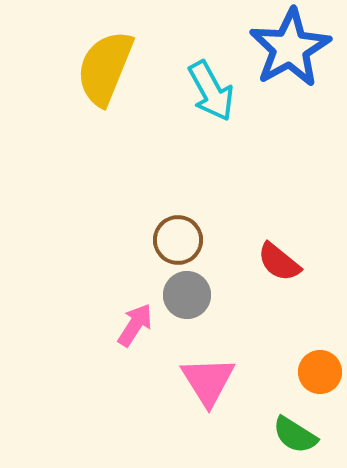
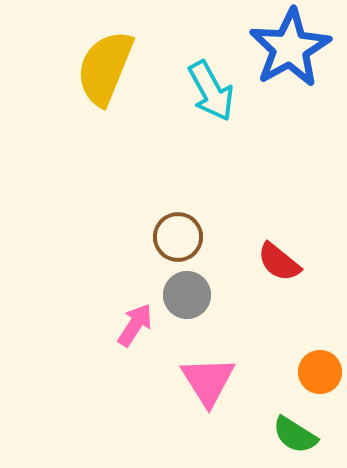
brown circle: moved 3 px up
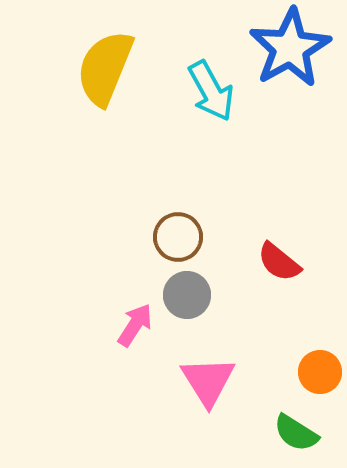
green semicircle: moved 1 px right, 2 px up
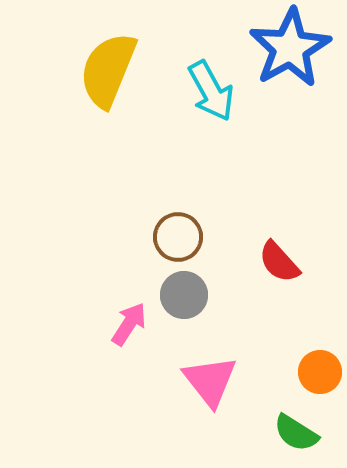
yellow semicircle: moved 3 px right, 2 px down
red semicircle: rotated 9 degrees clockwise
gray circle: moved 3 px left
pink arrow: moved 6 px left, 1 px up
pink triangle: moved 2 px right; rotated 6 degrees counterclockwise
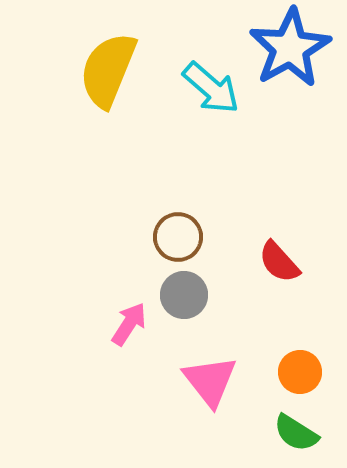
cyan arrow: moved 3 px up; rotated 20 degrees counterclockwise
orange circle: moved 20 px left
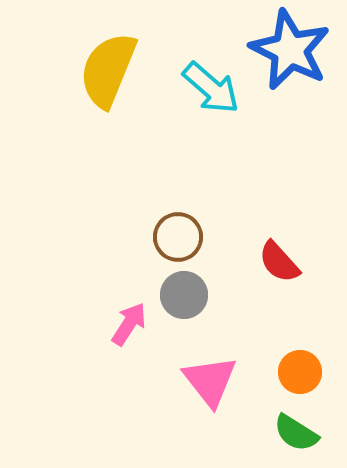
blue star: moved 2 px down; rotated 16 degrees counterclockwise
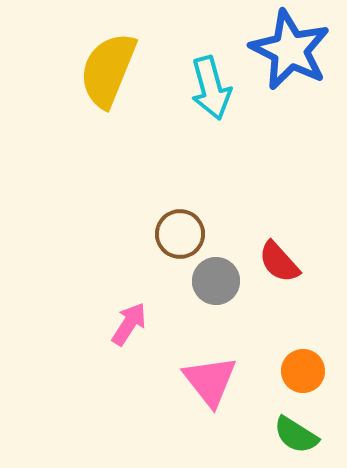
cyan arrow: rotated 34 degrees clockwise
brown circle: moved 2 px right, 3 px up
gray circle: moved 32 px right, 14 px up
orange circle: moved 3 px right, 1 px up
green semicircle: moved 2 px down
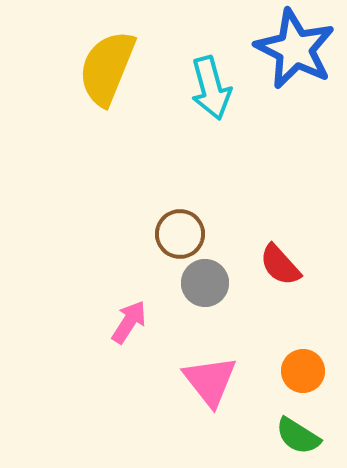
blue star: moved 5 px right, 1 px up
yellow semicircle: moved 1 px left, 2 px up
red semicircle: moved 1 px right, 3 px down
gray circle: moved 11 px left, 2 px down
pink arrow: moved 2 px up
green semicircle: moved 2 px right, 1 px down
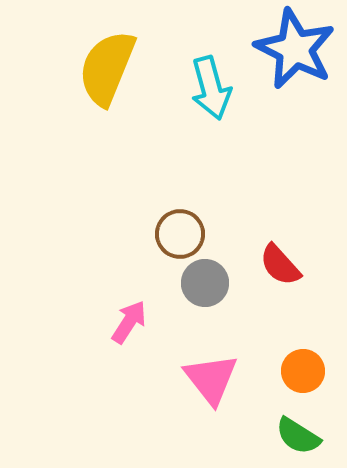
pink triangle: moved 1 px right, 2 px up
